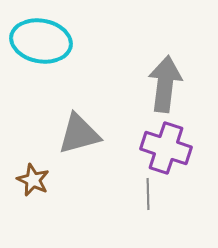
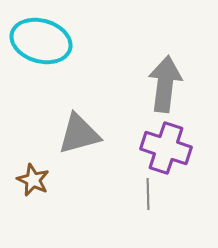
cyan ellipse: rotated 6 degrees clockwise
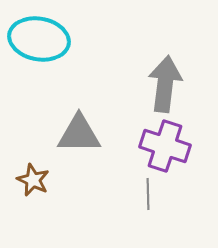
cyan ellipse: moved 2 px left, 2 px up; rotated 6 degrees counterclockwise
gray triangle: rotated 15 degrees clockwise
purple cross: moved 1 px left, 2 px up
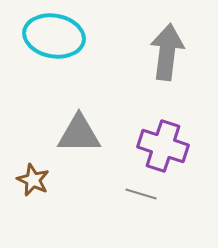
cyan ellipse: moved 15 px right, 3 px up
gray arrow: moved 2 px right, 32 px up
purple cross: moved 2 px left
gray line: moved 7 px left; rotated 72 degrees counterclockwise
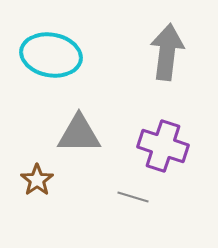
cyan ellipse: moved 3 px left, 19 px down
brown star: moved 4 px right; rotated 12 degrees clockwise
gray line: moved 8 px left, 3 px down
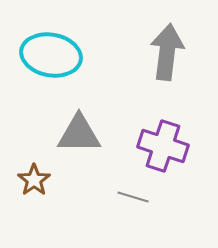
brown star: moved 3 px left
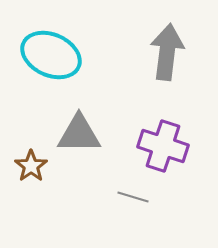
cyan ellipse: rotated 14 degrees clockwise
brown star: moved 3 px left, 14 px up
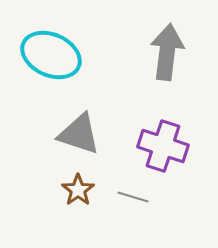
gray triangle: rotated 18 degrees clockwise
brown star: moved 47 px right, 24 px down
